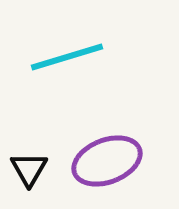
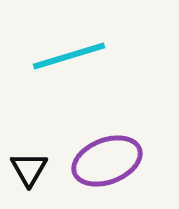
cyan line: moved 2 px right, 1 px up
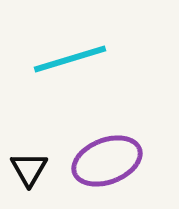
cyan line: moved 1 px right, 3 px down
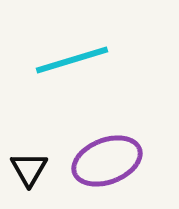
cyan line: moved 2 px right, 1 px down
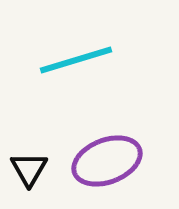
cyan line: moved 4 px right
